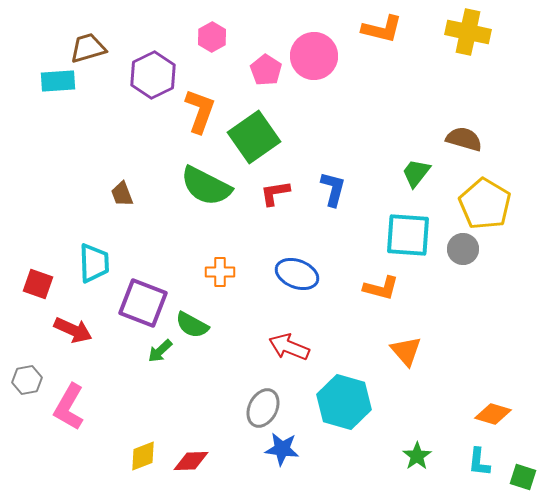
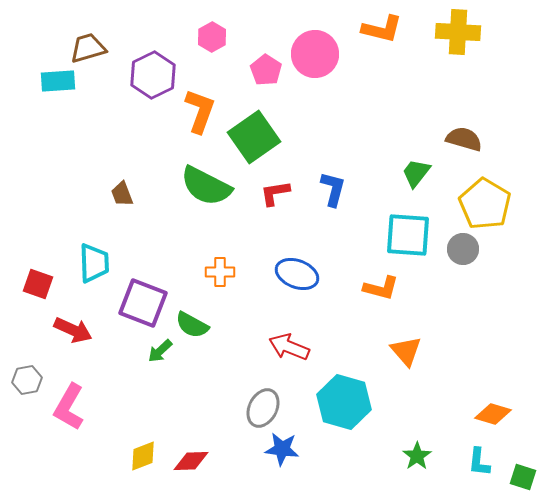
yellow cross at (468, 32): moved 10 px left; rotated 9 degrees counterclockwise
pink circle at (314, 56): moved 1 px right, 2 px up
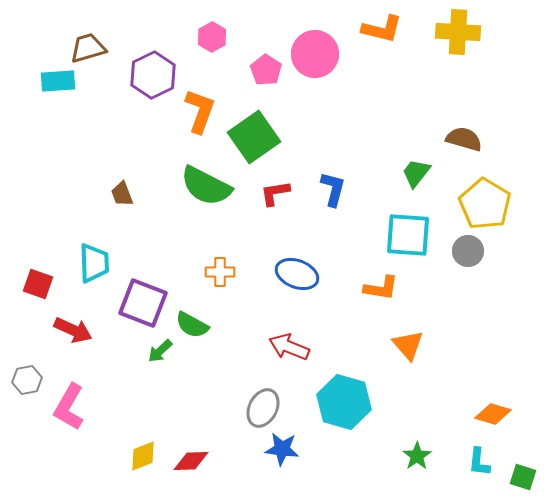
gray circle at (463, 249): moved 5 px right, 2 px down
orange L-shape at (381, 288): rotated 6 degrees counterclockwise
orange triangle at (406, 351): moved 2 px right, 6 px up
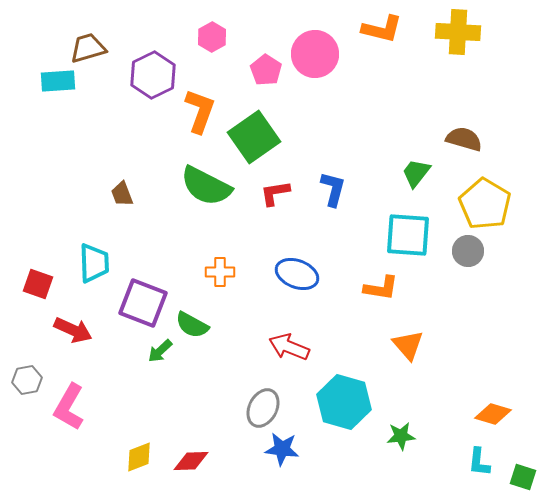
yellow diamond at (143, 456): moved 4 px left, 1 px down
green star at (417, 456): moved 16 px left, 20 px up; rotated 28 degrees clockwise
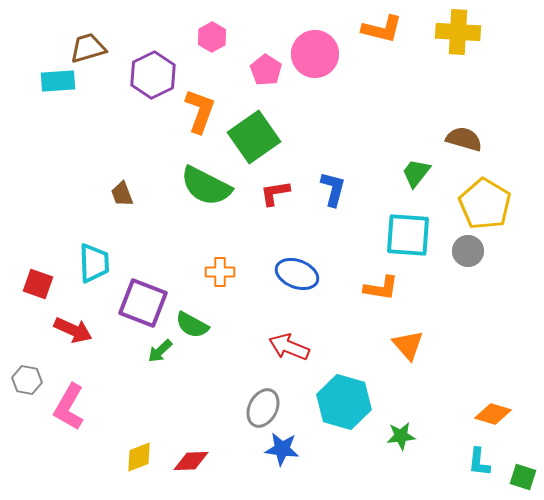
gray hexagon at (27, 380): rotated 20 degrees clockwise
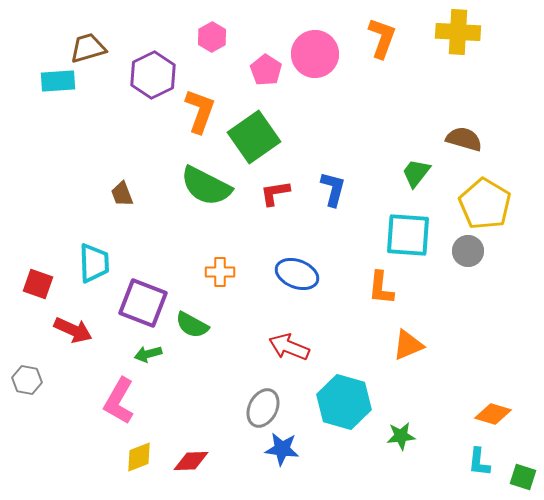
orange L-shape at (382, 29): moved 9 px down; rotated 84 degrees counterclockwise
orange L-shape at (381, 288): rotated 87 degrees clockwise
orange triangle at (408, 345): rotated 48 degrees clockwise
green arrow at (160, 351): moved 12 px left, 3 px down; rotated 28 degrees clockwise
pink L-shape at (69, 407): moved 50 px right, 6 px up
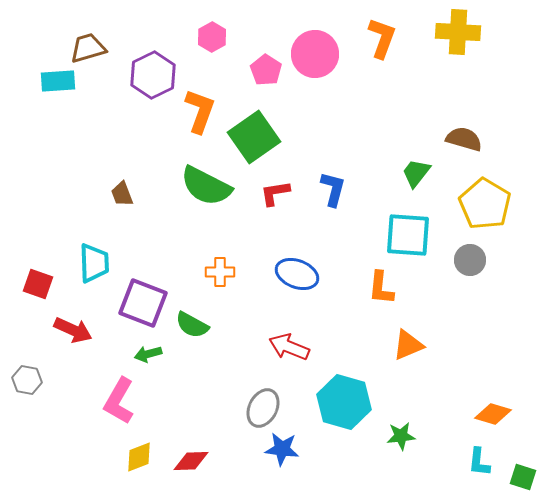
gray circle at (468, 251): moved 2 px right, 9 px down
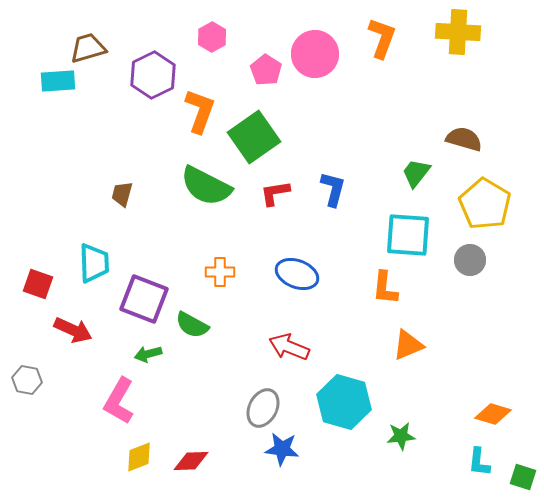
brown trapezoid at (122, 194): rotated 36 degrees clockwise
orange L-shape at (381, 288): moved 4 px right
purple square at (143, 303): moved 1 px right, 4 px up
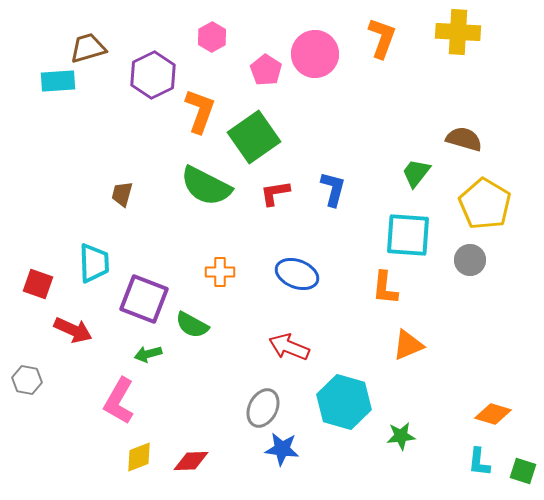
green square at (523, 477): moved 6 px up
